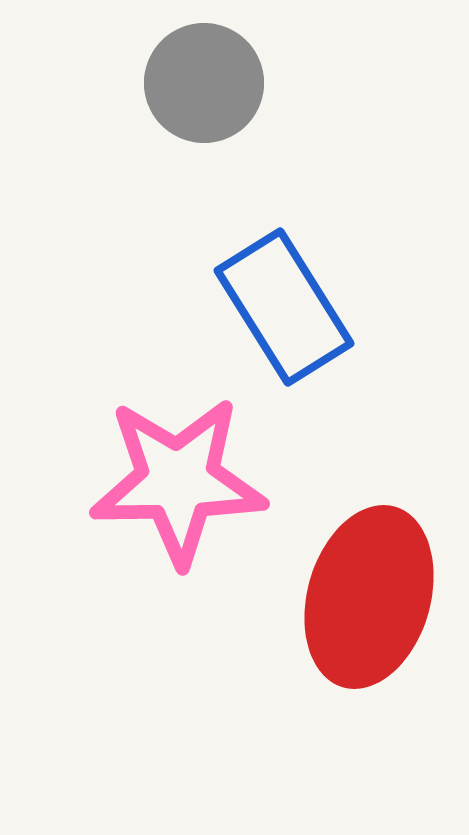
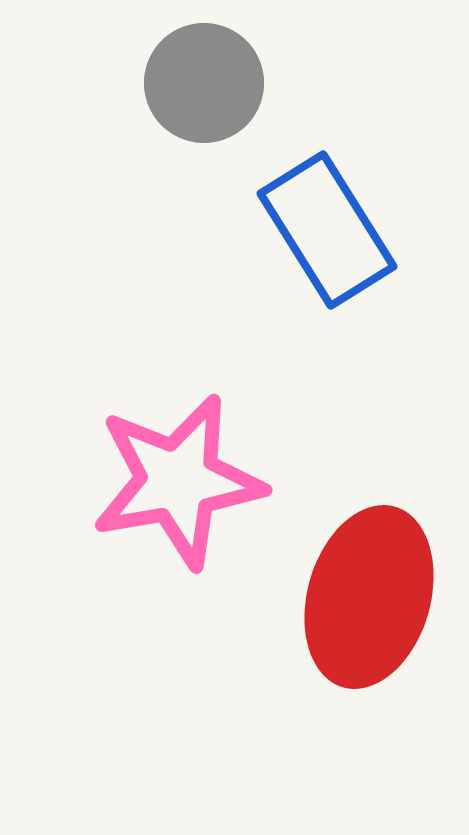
blue rectangle: moved 43 px right, 77 px up
pink star: rotated 9 degrees counterclockwise
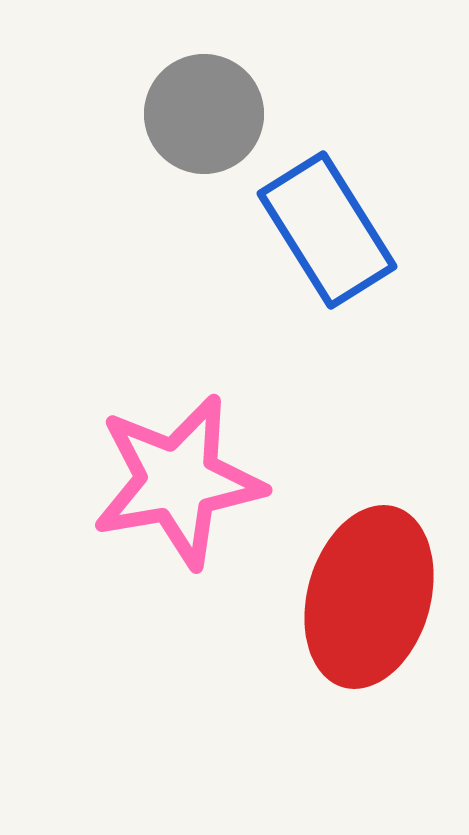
gray circle: moved 31 px down
